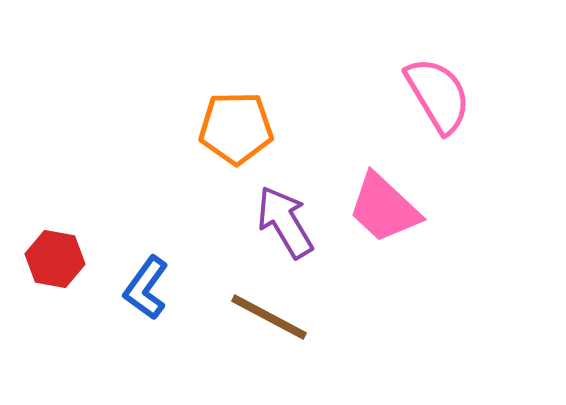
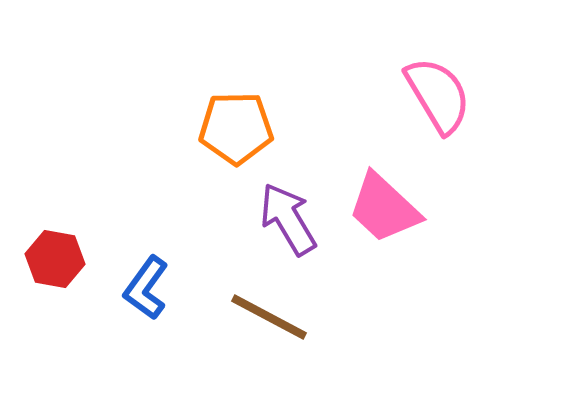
purple arrow: moved 3 px right, 3 px up
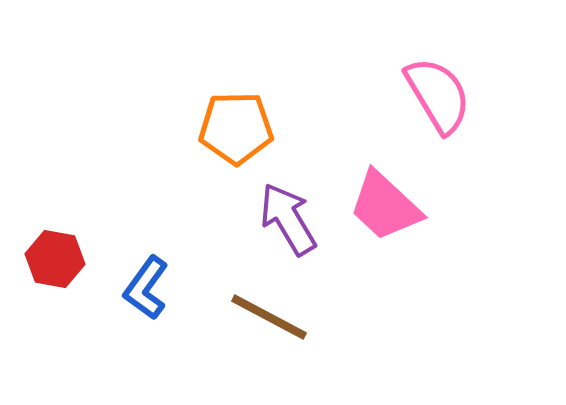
pink trapezoid: moved 1 px right, 2 px up
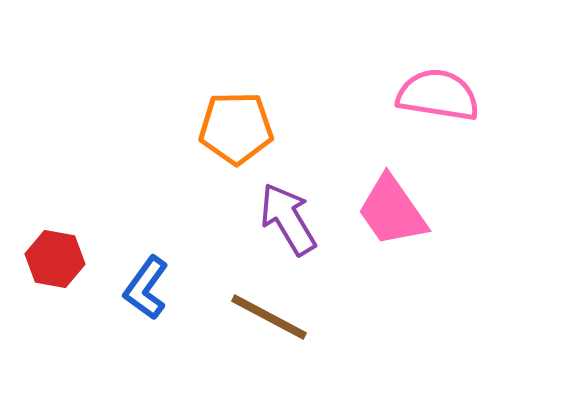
pink semicircle: rotated 50 degrees counterclockwise
pink trapezoid: moved 7 px right, 5 px down; rotated 12 degrees clockwise
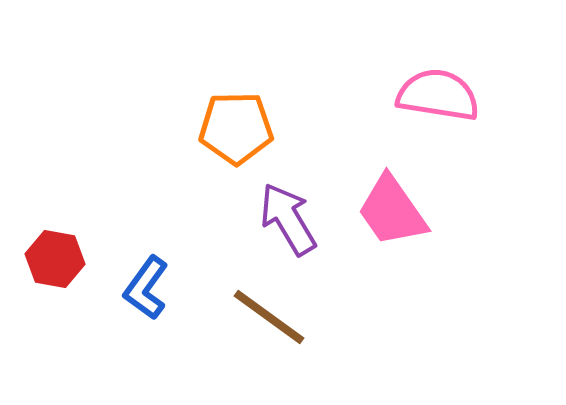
brown line: rotated 8 degrees clockwise
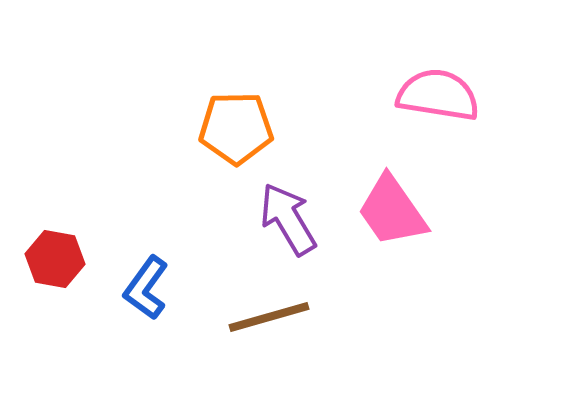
brown line: rotated 52 degrees counterclockwise
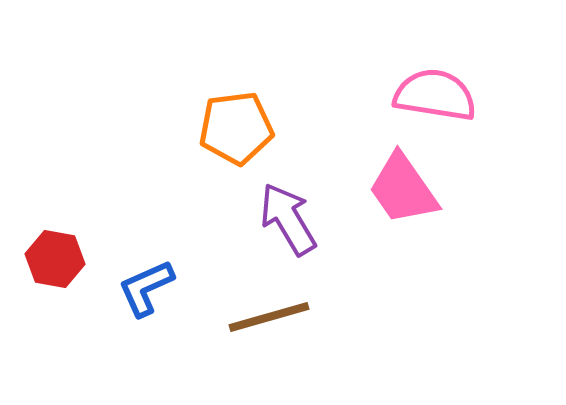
pink semicircle: moved 3 px left
orange pentagon: rotated 6 degrees counterclockwise
pink trapezoid: moved 11 px right, 22 px up
blue L-shape: rotated 30 degrees clockwise
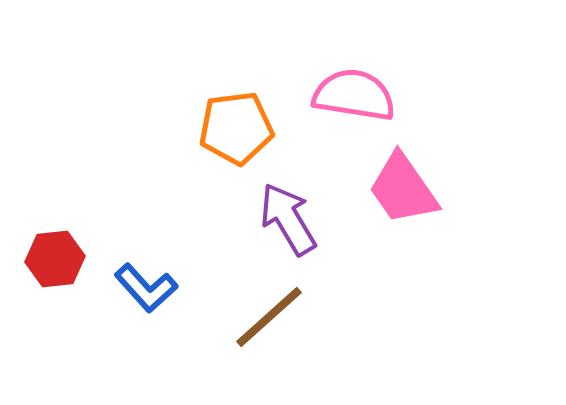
pink semicircle: moved 81 px left
red hexagon: rotated 16 degrees counterclockwise
blue L-shape: rotated 108 degrees counterclockwise
brown line: rotated 26 degrees counterclockwise
